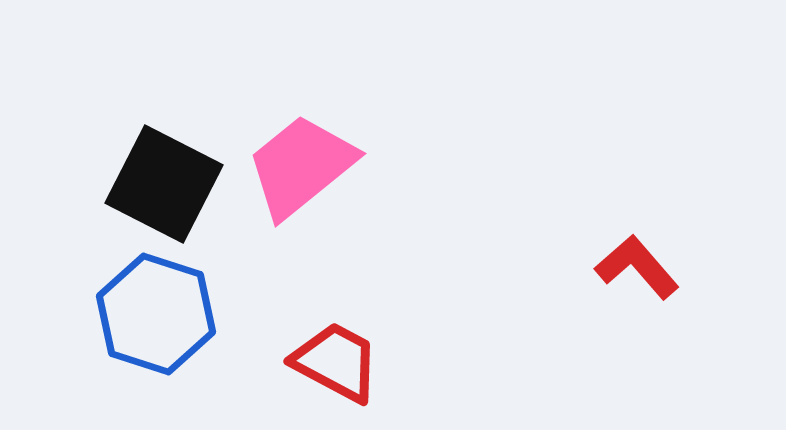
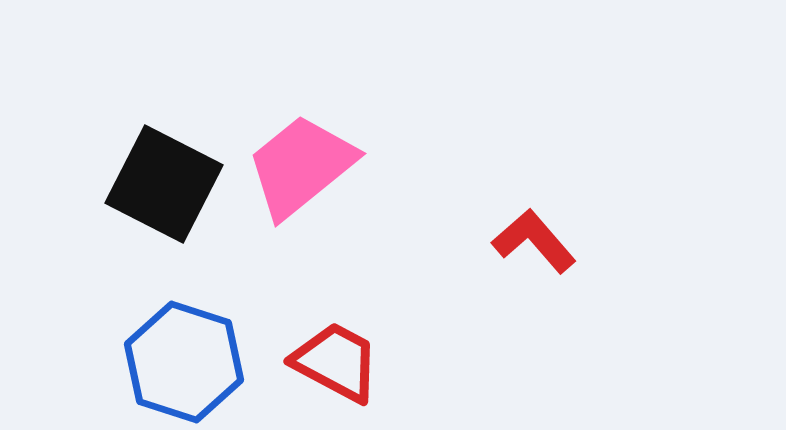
red L-shape: moved 103 px left, 26 px up
blue hexagon: moved 28 px right, 48 px down
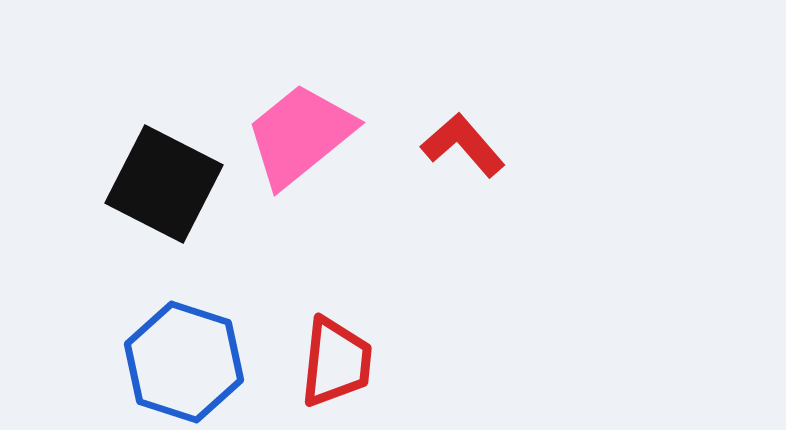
pink trapezoid: moved 1 px left, 31 px up
red L-shape: moved 71 px left, 96 px up
red trapezoid: rotated 68 degrees clockwise
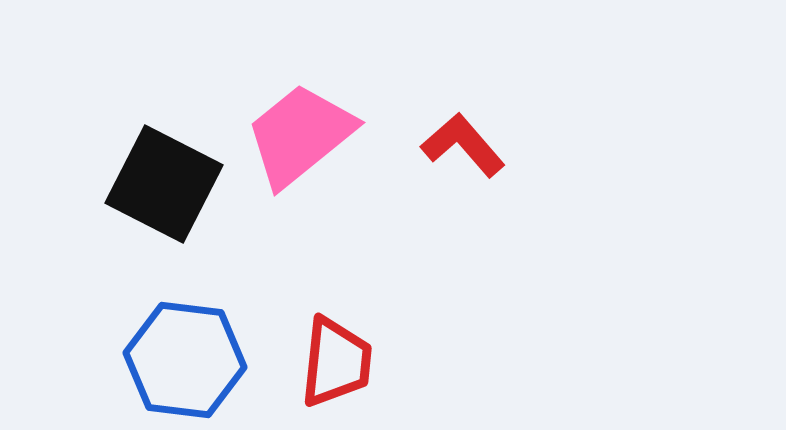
blue hexagon: moved 1 px right, 2 px up; rotated 11 degrees counterclockwise
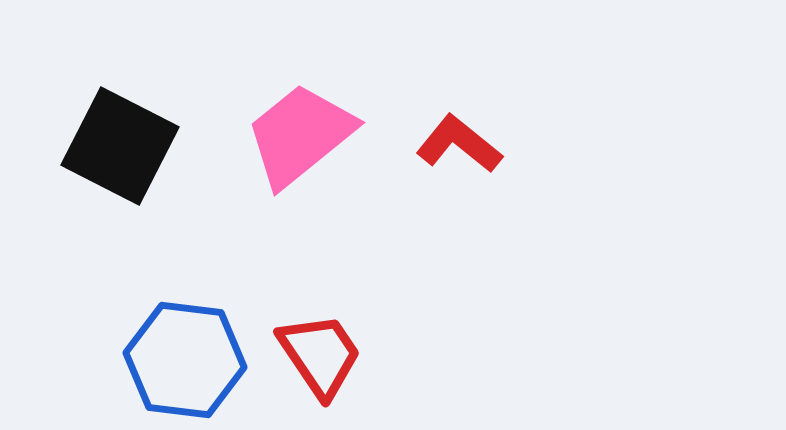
red L-shape: moved 4 px left, 1 px up; rotated 10 degrees counterclockwise
black square: moved 44 px left, 38 px up
red trapezoid: moved 16 px left, 7 px up; rotated 40 degrees counterclockwise
